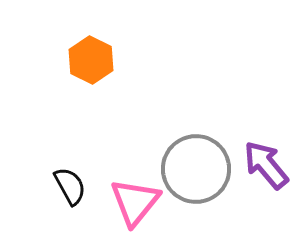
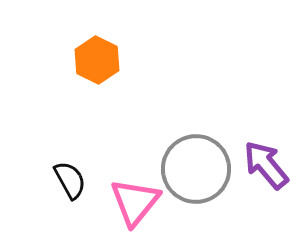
orange hexagon: moved 6 px right
black semicircle: moved 6 px up
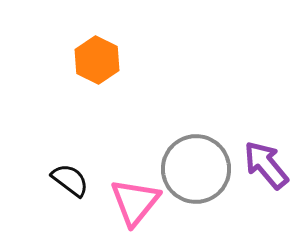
black semicircle: rotated 24 degrees counterclockwise
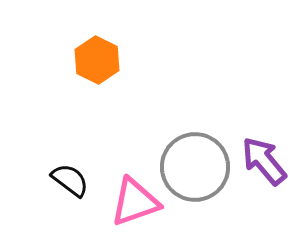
purple arrow: moved 2 px left, 4 px up
gray circle: moved 1 px left, 2 px up
pink triangle: rotated 32 degrees clockwise
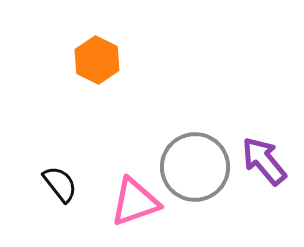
black semicircle: moved 10 px left, 4 px down; rotated 15 degrees clockwise
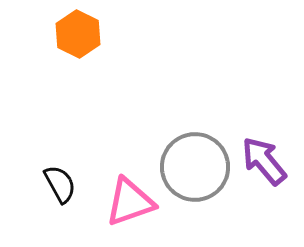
orange hexagon: moved 19 px left, 26 px up
black semicircle: rotated 9 degrees clockwise
pink triangle: moved 5 px left
